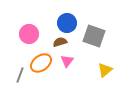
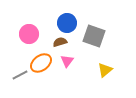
gray line: rotated 42 degrees clockwise
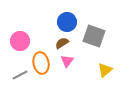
blue circle: moved 1 px up
pink circle: moved 9 px left, 7 px down
brown semicircle: moved 2 px right, 1 px down; rotated 16 degrees counterclockwise
orange ellipse: rotated 65 degrees counterclockwise
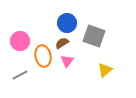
blue circle: moved 1 px down
orange ellipse: moved 2 px right, 7 px up
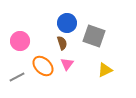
brown semicircle: rotated 104 degrees clockwise
orange ellipse: moved 10 px down; rotated 35 degrees counterclockwise
pink triangle: moved 3 px down
yellow triangle: rotated 14 degrees clockwise
gray line: moved 3 px left, 2 px down
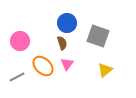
gray square: moved 4 px right
yellow triangle: rotated 14 degrees counterclockwise
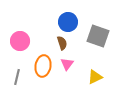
blue circle: moved 1 px right, 1 px up
orange ellipse: rotated 55 degrees clockwise
yellow triangle: moved 10 px left, 7 px down; rotated 14 degrees clockwise
gray line: rotated 49 degrees counterclockwise
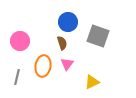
yellow triangle: moved 3 px left, 5 px down
